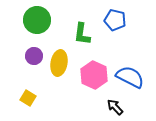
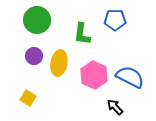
blue pentagon: rotated 15 degrees counterclockwise
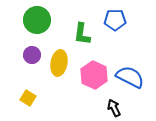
purple circle: moved 2 px left, 1 px up
black arrow: moved 1 px left, 1 px down; rotated 18 degrees clockwise
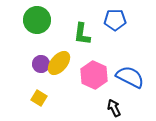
purple circle: moved 9 px right, 9 px down
yellow ellipse: rotated 30 degrees clockwise
yellow square: moved 11 px right
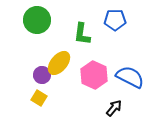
purple circle: moved 1 px right, 11 px down
black arrow: rotated 66 degrees clockwise
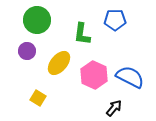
purple circle: moved 15 px left, 24 px up
yellow square: moved 1 px left
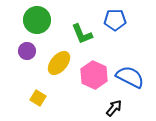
green L-shape: rotated 30 degrees counterclockwise
